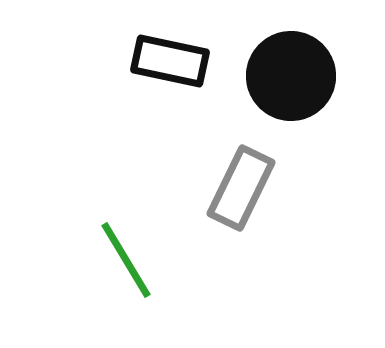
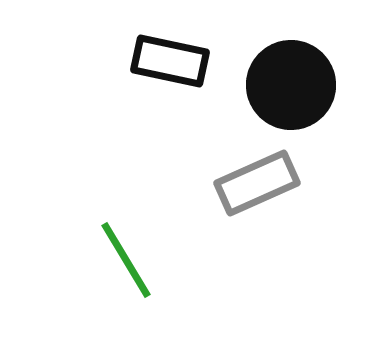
black circle: moved 9 px down
gray rectangle: moved 16 px right, 5 px up; rotated 40 degrees clockwise
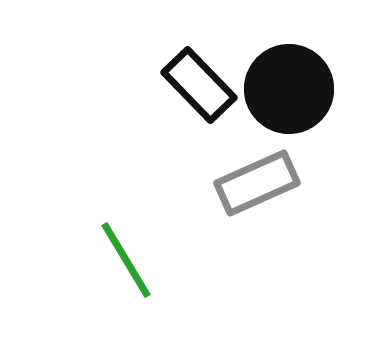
black rectangle: moved 29 px right, 24 px down; rotated 34 degrees clockwise
black circle: moved 2 px left, 4 px down
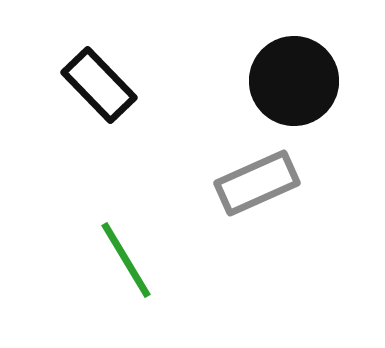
black rectangle: moved 100 px left
black circle: moved 5 px right, 8 px up
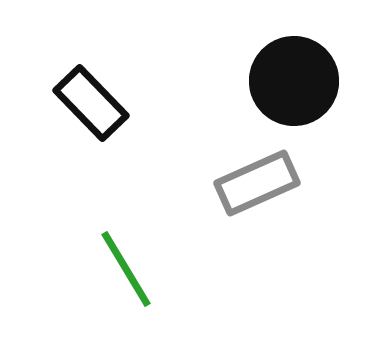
black rectangle: moved 8 px left, 18 px down
green line: moved 9 px down
